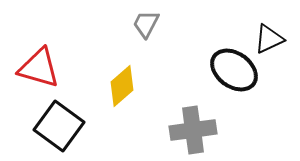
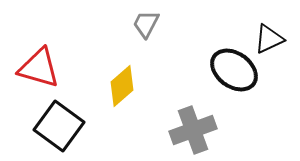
gray cross: rotated 12 degrees counterclockwise
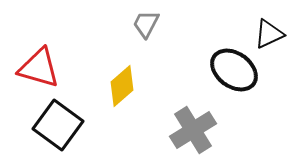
black triangle: moved 5 px up
black square: moved 1 px left, 1 px up
gray cross: rotated 12 degrees counterclockwise
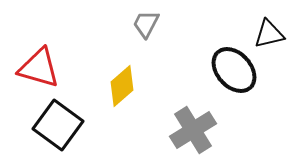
black triangle: rotated 12 degrees clockwise
black ellipse: rotated 12 degrees clockwise
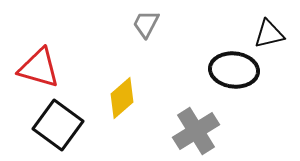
black ellipse: rotated 42 degrees counterclockwise
yellow diamond: moved 12 px down
gray cross: moved 3 px right, 1 px down
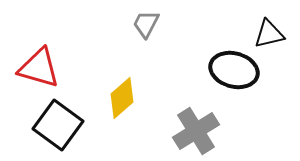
black ellipse: rotated 9 degrees clockwise
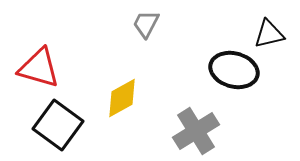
yellow diamond: rotated 12 degrees clockwise
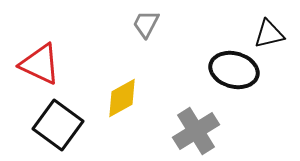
red triangle: moved 1 px right, 4 px up; rotated 9 degrees clockwise
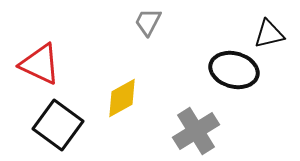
gray trapezoid: moved 2 px right, 2 px up
